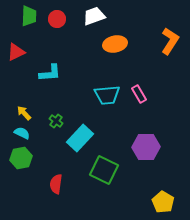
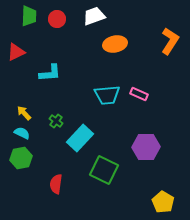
pink rectangle: rotated 36 degrees counterclockwise
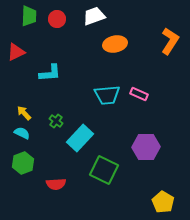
green hexagon: moved 2 px right, 5 px down; rotated 10 degrees counterclockwise
red semicircle: rotated 102 degrees counterclockwise
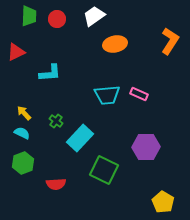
white trapezoid: rotated 15 degrees counterclockwise
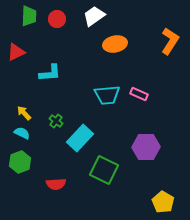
green hexagon: moved 3 px left, 1 px up
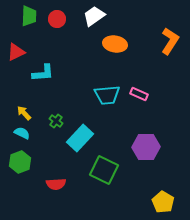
orange ellipse: rotated 20 degrees clockwise
cyan L-shape: moved 7 px left
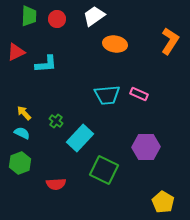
cyan L-shape: moved 3 px right, 9 px up
green hexagon: moved 1 px down
